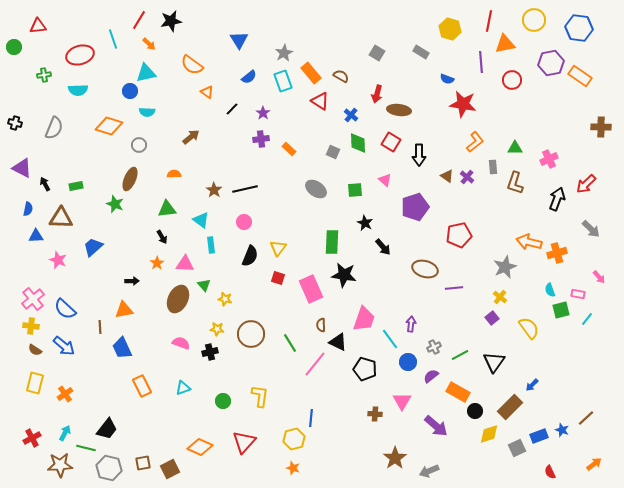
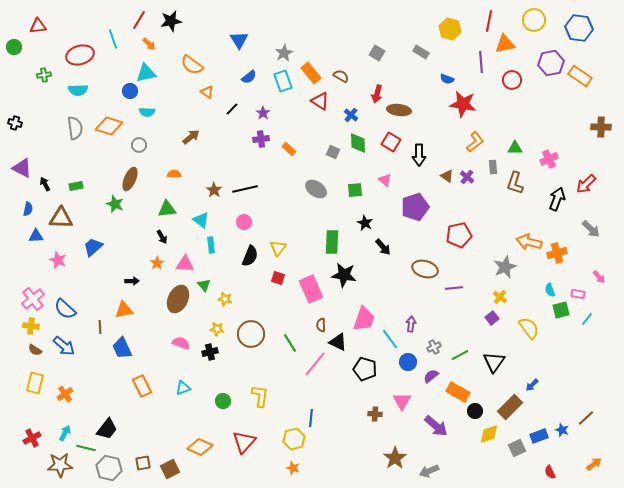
gray semicircle at (54, 128): moved 21 px right; rotated 30 degrees counterclockwise
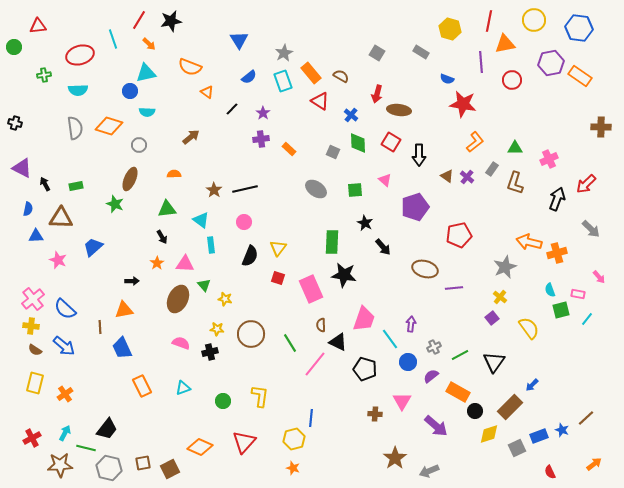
orange semicircle at (192, 65): moved 2 px left, 2 px down; rotated 15 degrees counterclockwise
gray rectangle at (493, 167): moved 1 px left, 2 px down; rotated 40 degrees clockwise
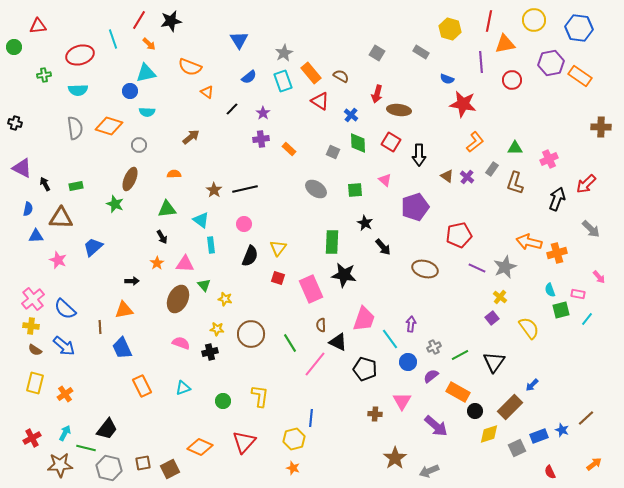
pink circle at (244, 222): moved 2 px down
purple line at (454, 288): moved 23 px right, 20 px up; rotated 30 degrees clockwise
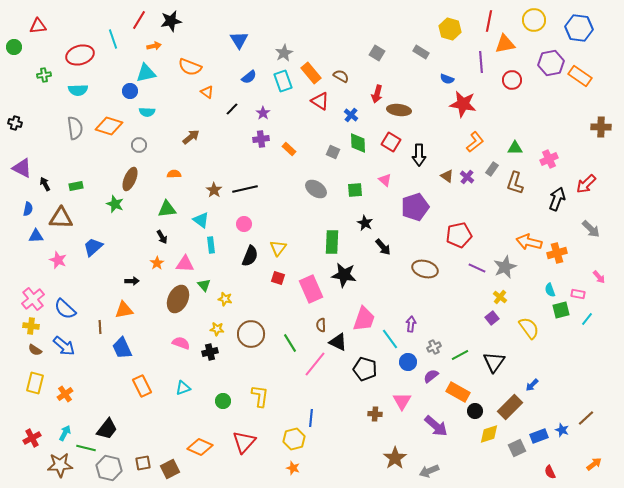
orange arrow at (149, 44): moved 5 px right, 2 px down; rotated 56 degrees counterclockwise
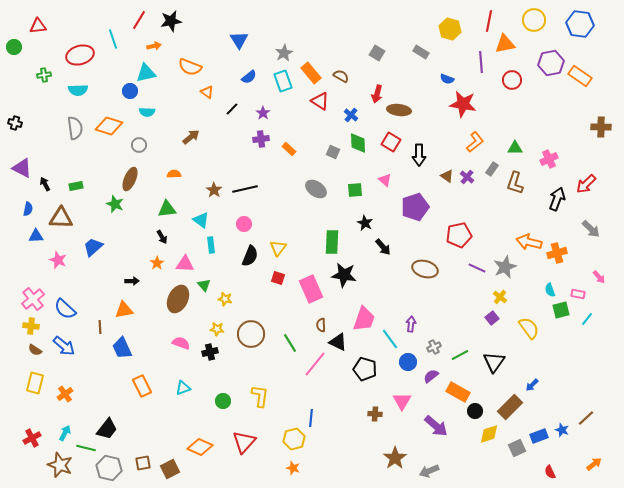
blue hexagon at (579, 28): moved 1 px right, 4 px up
brown star at (60, 465): rotated 25 degrees clockwise
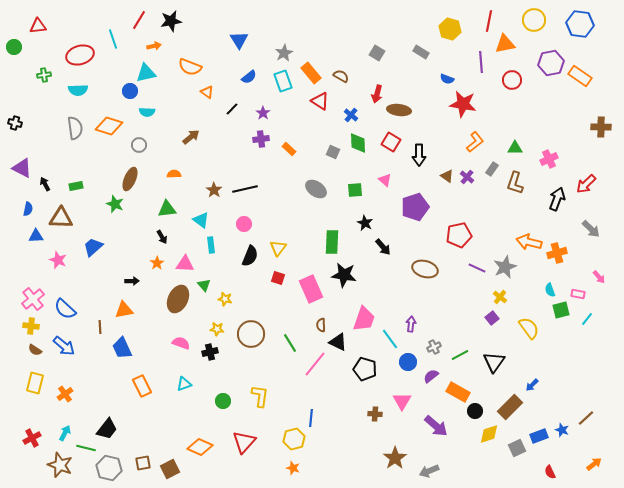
cyan triangle at (183, 388): moved 1 px right, 4 px up
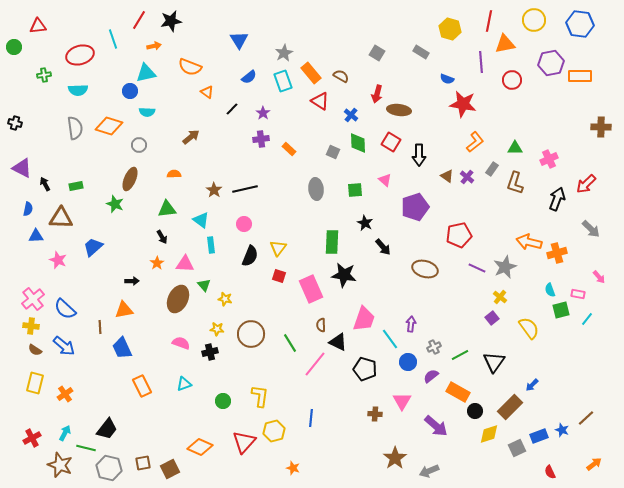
orange rectangle at (580, 76): rotated 35 degrees counterclockwise
gray ellipse at (316, 189): rotated 50 degrees clockwise
red square at (278, 278): moved 1 px right, 2 px up
yellow hexagon at (294, 439): moved 20 px left, 8 px up
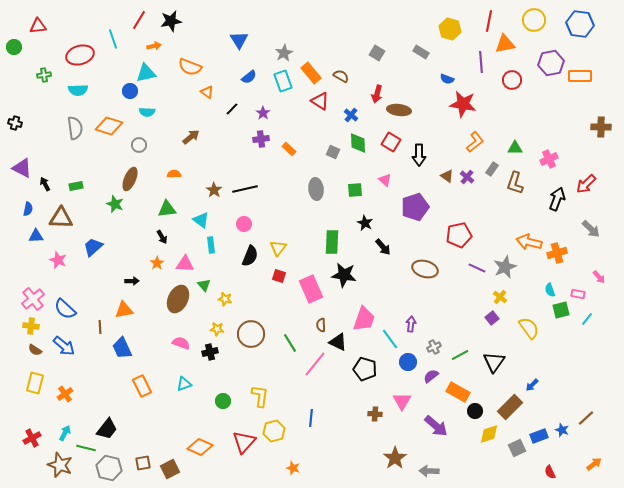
gray arrow at (429, 471): rotated 24 degrees clockwise
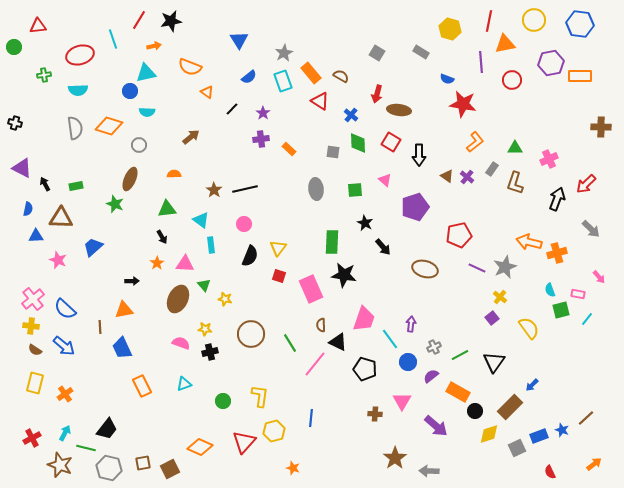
gray square at (333, 152): rotated 16 degrees counterclockwise
yellow star at (217, 329): moved 12 px left
